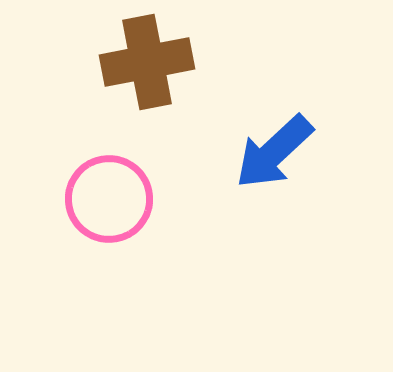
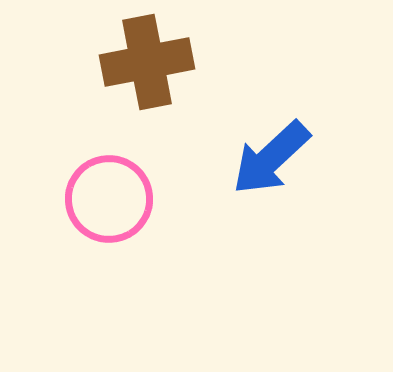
blue arrow: moved 3 px left, 6 px down
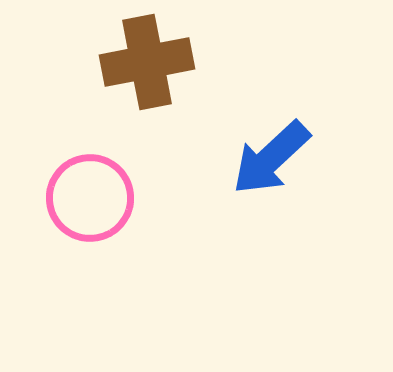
pink circle: moved 19 px left, 1 px up
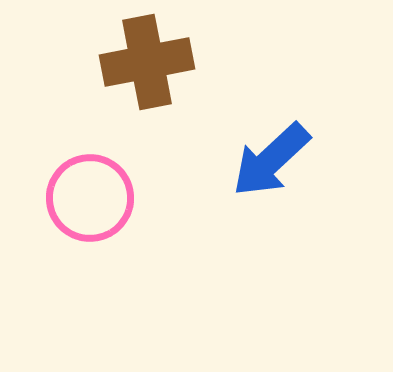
blue arrow: moved 2 px down
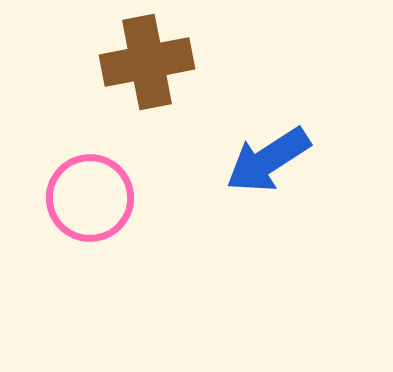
blue arrow: moved 3 px left; rotated 10 degrees clockwise
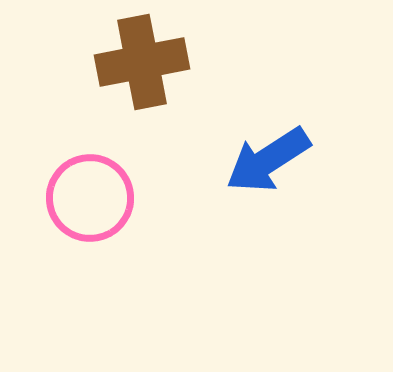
brown cross: moved 5 px left
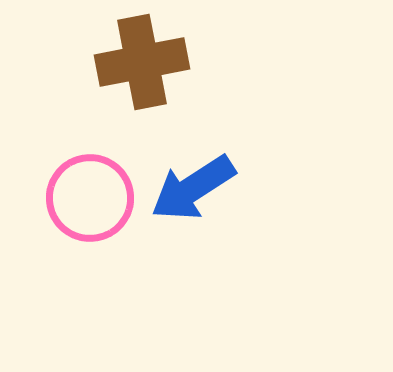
blue arrow: moved 75 px left, 28 px down
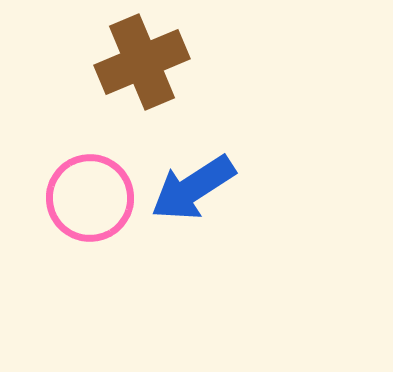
brown cross: rotated 12 degrees counterclockwise
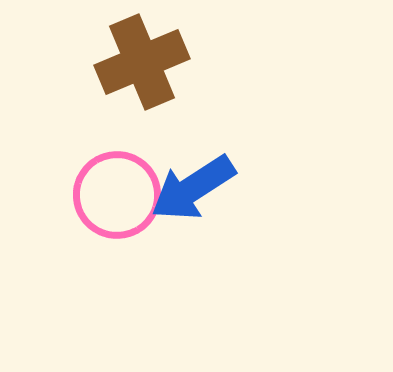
pink circle: moved 27 px right, 3 px up
